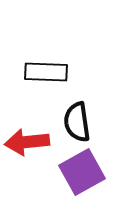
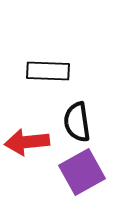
black rectangle: moved 2 px right, 1 px up
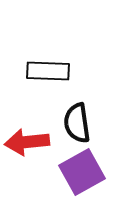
black semicircle: moved 1 px down
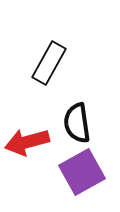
black rectangle: moved 1 px right, 8 px up; rotated 63 degrees counterclockwise
red arrow: rotated 9 degrees counterclockwise
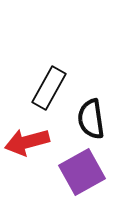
black rectangle: moved 25 px down
black semicircle: moved 14 px right, 4 px up
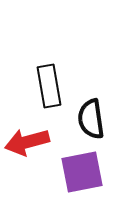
black rectangle: moved 2 px up; rotated 39 degrees counterclockwise
purple square: rotated 18 degrees clockwise
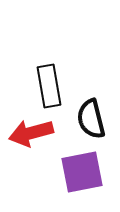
black semicircle: rotated 6 degrees counterclockwise
red arrow: moved 4 px right, 9 px up
